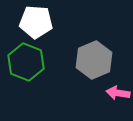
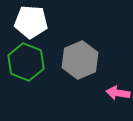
white pentagon: moved 5 px left
gray hexagon: moved 14 px left
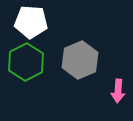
green hexagon: rotated 12 degrees clockwise
pink arrow: moved 2 px up; rotated 95 degrees counterclockwise
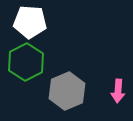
white pentagon: moved 1 px left
gray hexagon: moved 13 px left, 31 px down
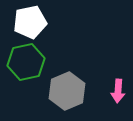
white pentagon: rotated 16 degrees counterclockwise
green hexagon: rotated 15 degrees clockwise
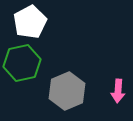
white pentagon: rotated 16 degrees counterclockwise
green hexagon: moved 4 px left, 1 px down
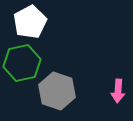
gray hexagon: moved 10 px left; rotated 18 degrees counterclockwise
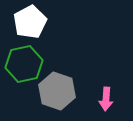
green hexagon: moved 2 px right, 1 px down
pink arrow: moved 12 px left, 8 px down
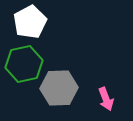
gray hexagon: moved 2 px right, 3 px up; rotated 21 degrees counterclockwise
pink arrow: rotated 25 degrees counterclockwise
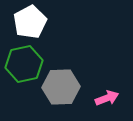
gray hexagon: moved 2 px right, 1 px up
pink arrow: moved 1 px right, 1 px up; rotated 90 degrees counterclockwise
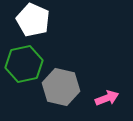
white pentagon: moved 3 px right, 2 px up; rotated 20 degrees counterclockwise
gray hexagon: rotated 15 degrees clockwise
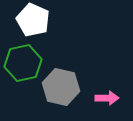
green hexagon: moved 1 px left, 1 px up
pink arrow: rotated 20 degrees clockwise
